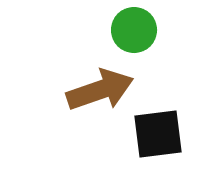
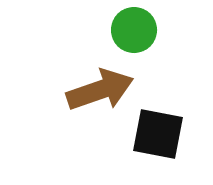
black square: rotated 18 degrees clockwise
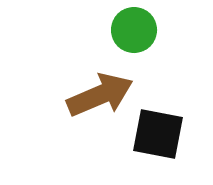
brown arrow: moved 5 px down; rotated 4 degrees counterclockwise
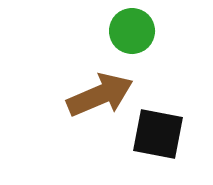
green circle: moved 2 px left, 1 px down
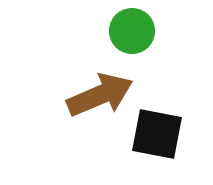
black square: moved 1 px left
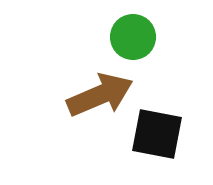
green circle: moved 1 px right, 6 px down
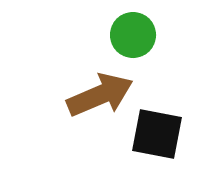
green circle: moved 2 px up
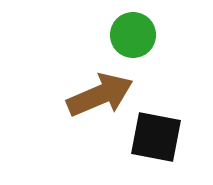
black square: moved 1 px left, 3 px down
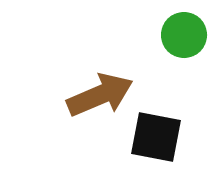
green circle: moved 51 px right
